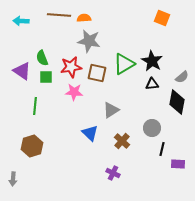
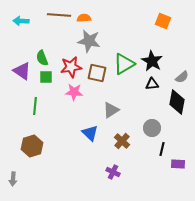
orange square: moved 1 px right, 3 px down
purple cross: moved 1 px up
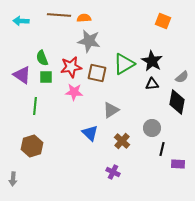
purple triangle: moved 4 px down
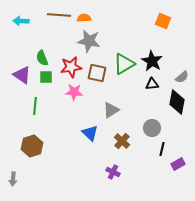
purple rectangle: rotated 32 degrees counterclockwise
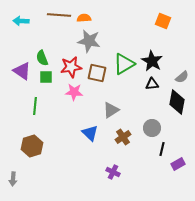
purple triangle: moved 4 px up
brown cross: moved 1 px right, 4 px up; rotated 14 degrees clockwise
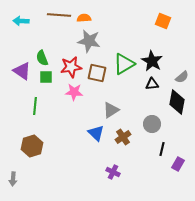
gray circle: moved 4 px up
blue triangle: moved 6 px right
purple rectangle: rotated 32 degrees counterclockwise
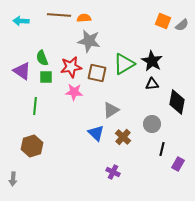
gray semicircle: moved 52 px up
brown cross: rotated 14 degrees counterclockwise
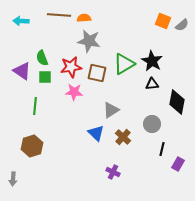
green square: moved 1 px left
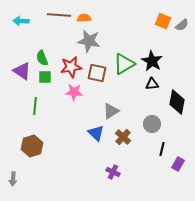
gray triangle: moved 1 px down
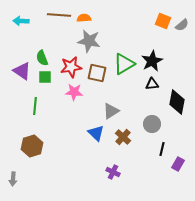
black star: rotated 15 degrees clockwise
